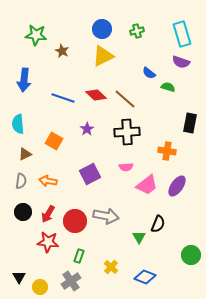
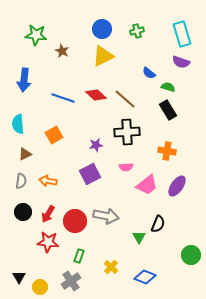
black rectangle: moved 22 px left, 13 px up; rotated 42 degrees counterclockwise
purple star: moved 9 px right, 16 px down; rotated 24 degrees clockwise
orange square: moved 6 px up; rotated 30 degrees clockwise
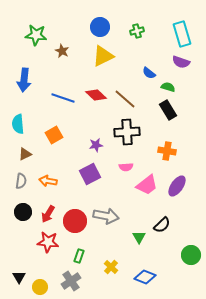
blue circle: moved 2 px left, 2 px up
black semicircle: moved 4 px right, 1 px down; rotated 24 degrees clockwise
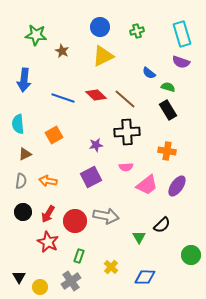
purple square: moved 1 px right, 3 px down
red star: rotated 20 degrees clockwise
blue diamond: rotated 20 degrees counterclockwise
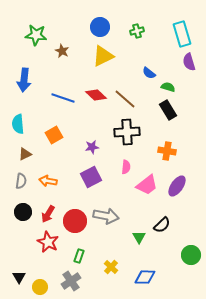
purple semicircle: moved 8 px right; rotated 54 degrees clockwise
purple star: moved 4 px left, 2 px down
pink semicircle: rotated 80 degrees counterclockwise
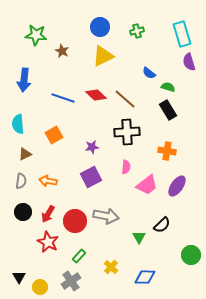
green rectangle: rotated 24 degrees clockwise
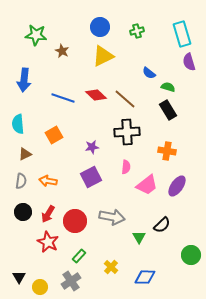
gray arrow: moved 6 px right, 1 px down
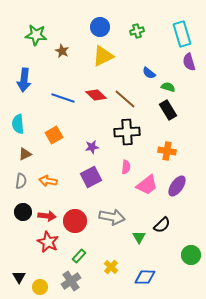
red arrow: moved 1 px left, 2 px down; rotated 114 degrees counterclockwise
